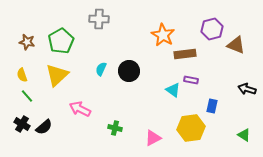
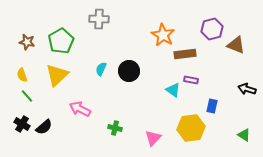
pink triangle: rotated 18 degrees counterclockwise
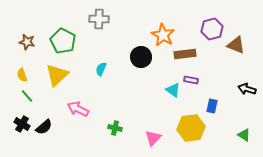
green pentagon: moved 2 px right; rotated 15 degrees counterclockwise
black circle: moved 12 px right, 14 px up
pink arrow: moved 2 px left
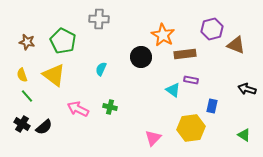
yellow triangle: moved 3 px left; rotated 40 degrees counterclockwise
green cross: moved 5 px left, 21 px up
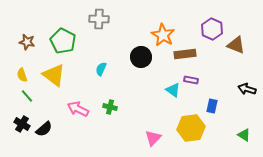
purple hexagon: rotated 20 degrees counterclockwise
black semicircle: moved 2 px down
